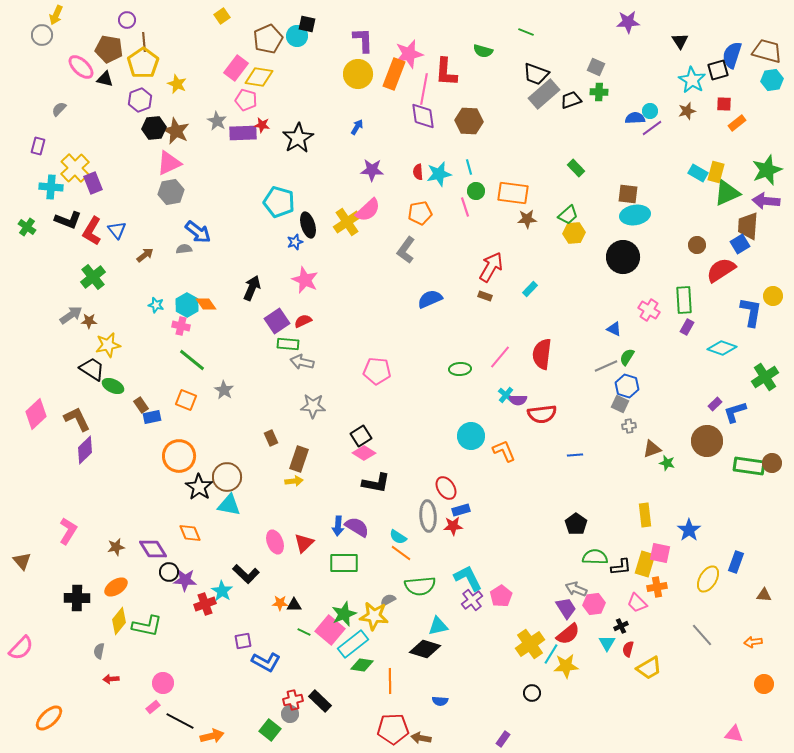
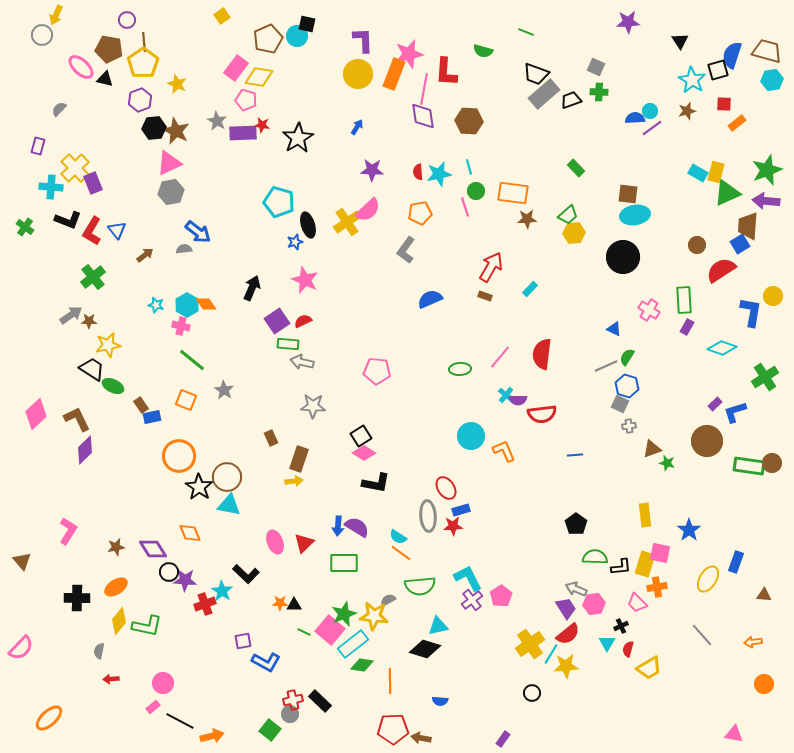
green cross at (27, 227): moved 2 px left
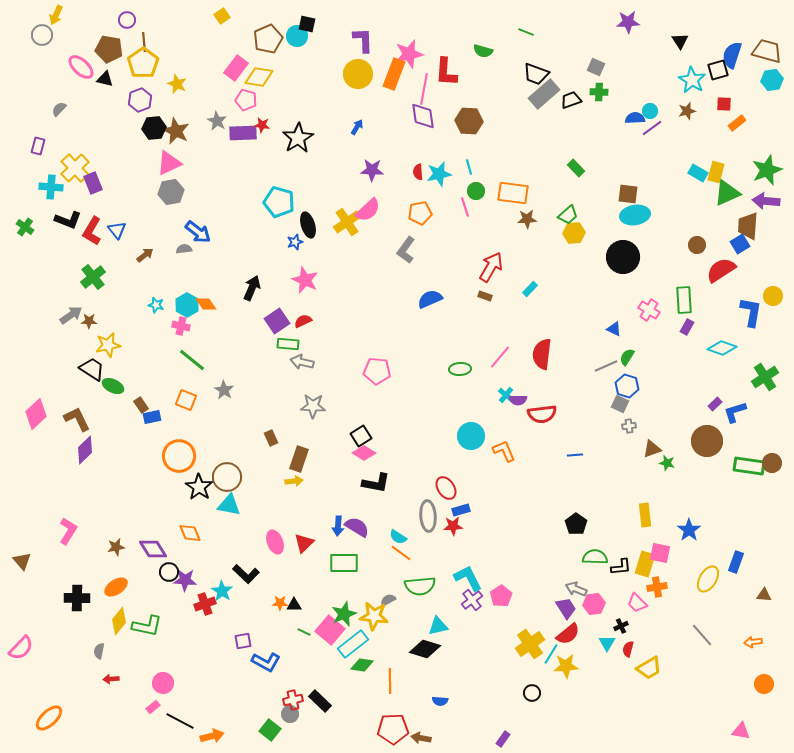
pink triangle at (734, 734): moved 7 px right, 3 px up
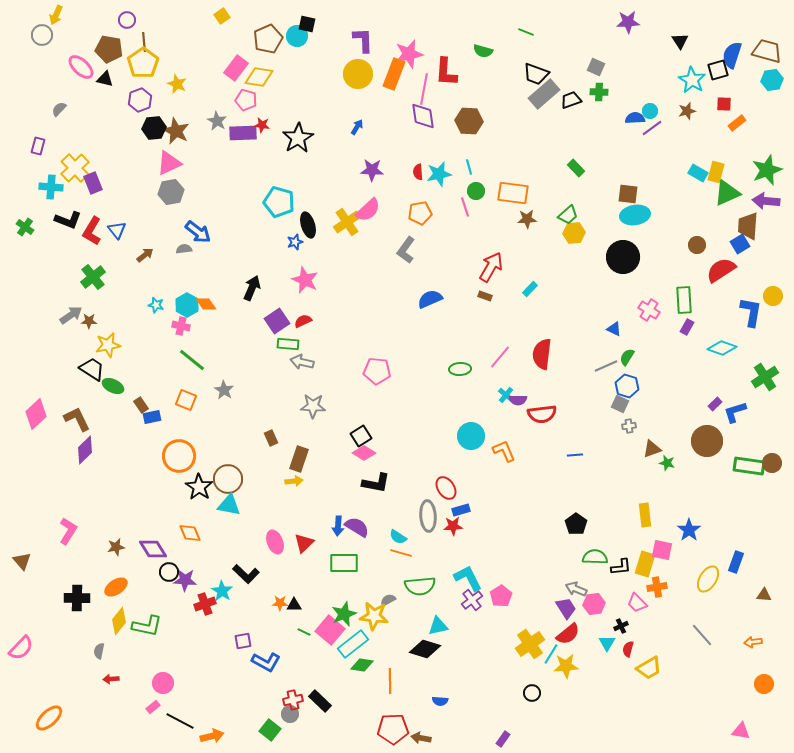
brown circle at (227, 477): moved 1 px right, 2 px down
orange line at (401, 553): rotated 20 degrees counterclockwise
pink square at (660, 553): moved 2 px right, 3 px up
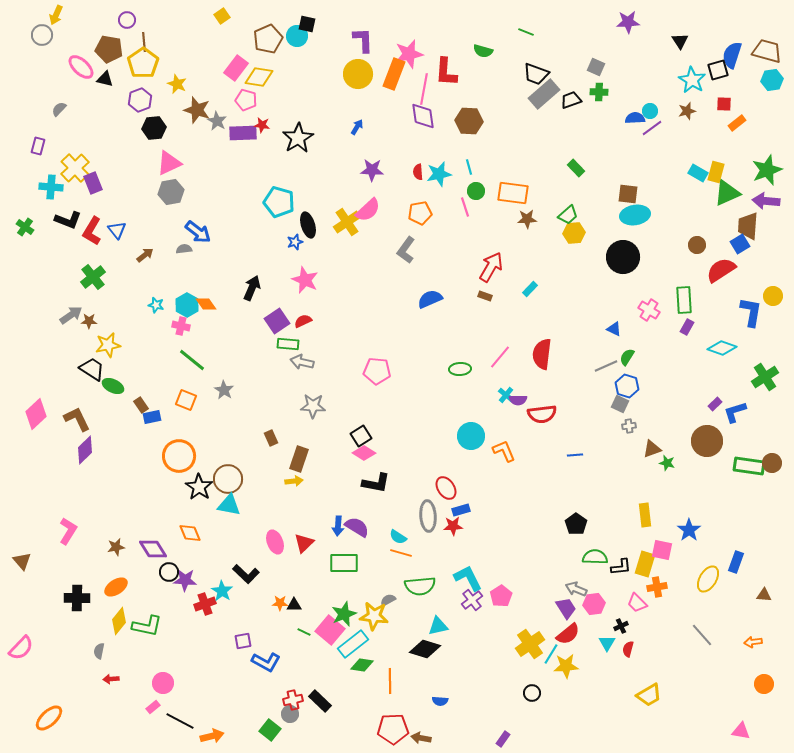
brown star at (176, 131): moved 21 px right, 21 px up; rotated 8 degrees counterclockwise
yellow trapezoid at (649, 668): moved 27 px down
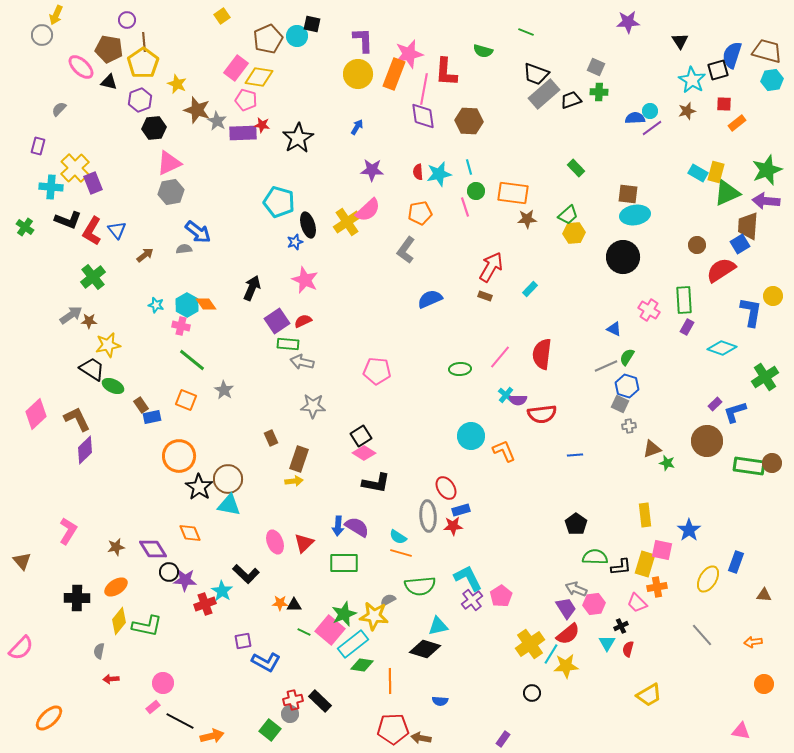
black square at (307, 24): moved 5 px right
black triangle at (105, 79): moved 4 px right, 3 px down
